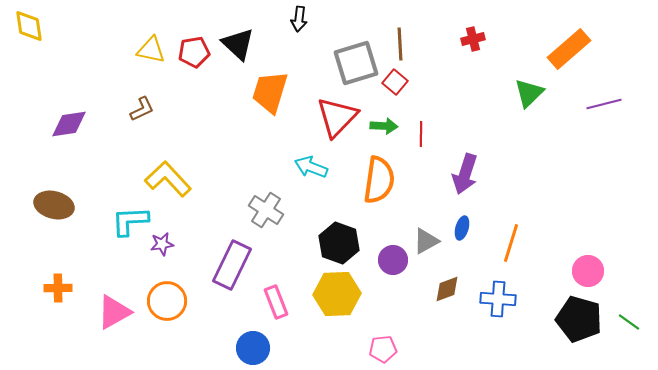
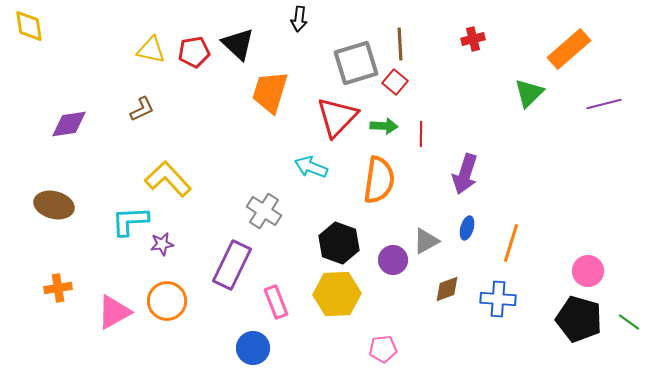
gray cross at (266, 210): moved 2 px left, 1 px down
blue ellipse at (462, 228): moved 5 px right
orange cross at (58, 288): rotated 8 degrees counterclockwise
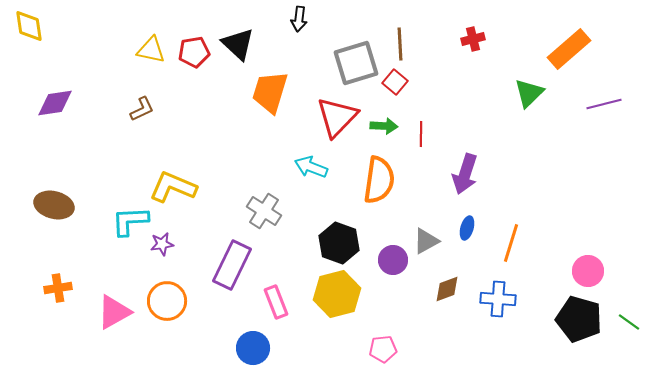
purple diamond at (69, 124): moved 14 px left, 21 px up
yellow L-shape at (168, 179): moved 5 px right, 8 px down; rotated 24 degrees counterclockwise
yellow hexagon at (337, 294): rotated 12 degrees counterclockwise
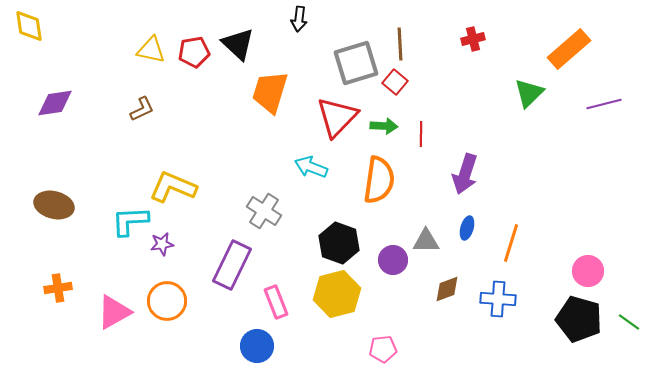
gray triangle at (426, 241): rotated 28 degrees clockwise
blue circle at (253, 348): moved 4 px right, 2 px up
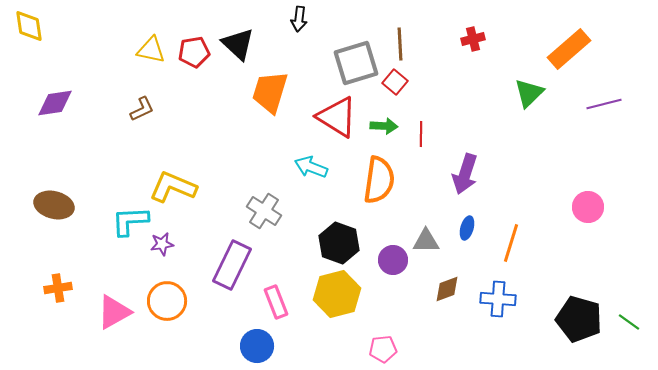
red triangle at (337, 117): rotated 42 degrees counterclockwise
pink circle at (588, 271): moved 64 px up
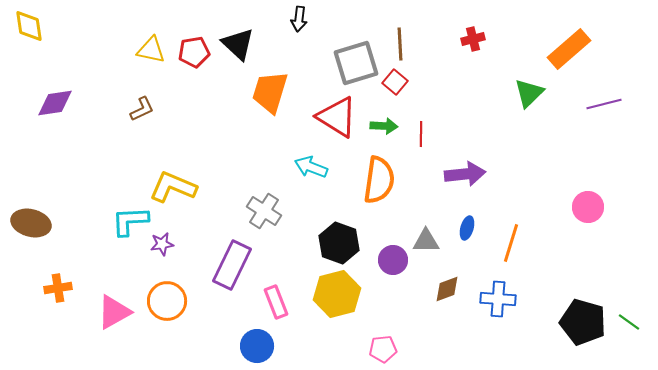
purple arrow at (465, 174): rotated 114 degrees counterclockwise
brown ellipse at (54, 205): moved 23 px left, 18 px down
black pentagon at (579, 319): moved 4 px right, 3 px down
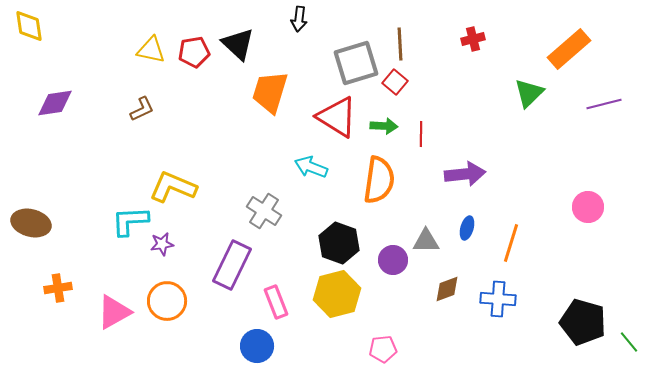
green line at (629, 322): moved 20 px down; rotated 15 degrees clockwise
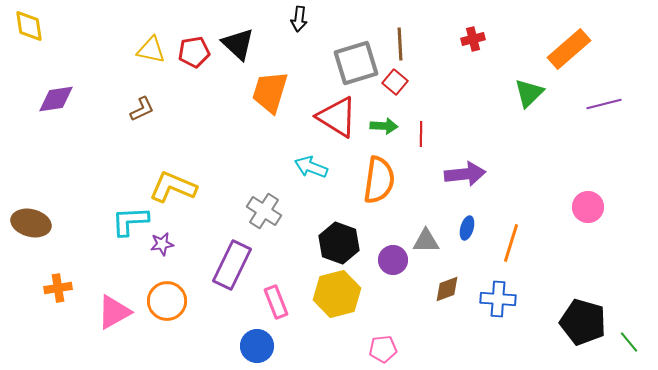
purple diamond at (55, 103): moved 1 px right, 4 px up
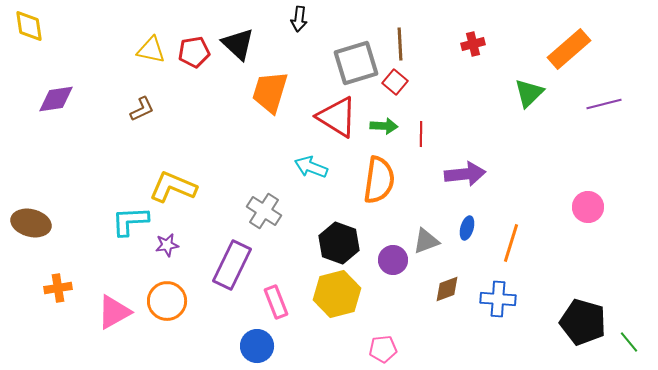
red cross at (473, 39): moved 5 px down
gray triangle at (426, 241): rotated 20 degrees counterclockwise
purple star at (162, 244): moved 5 px right, 1 px down
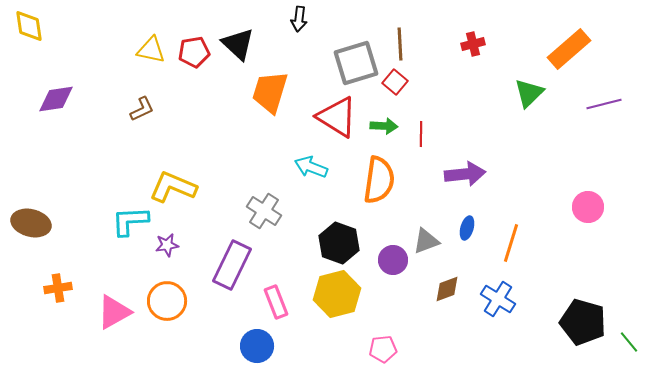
blue cross at (498, 299): rotated 28 degrees clockwise
